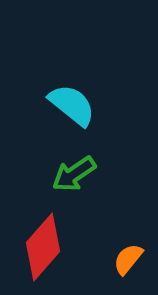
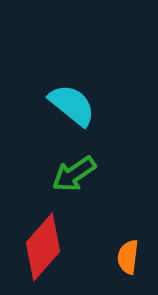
orange semicircle: moved 2 px up; rotated 32 degrees counterclockwise
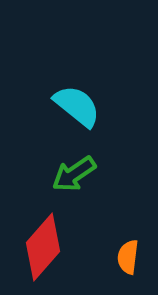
cyan semicircle: moved 5 px right, 1 px down
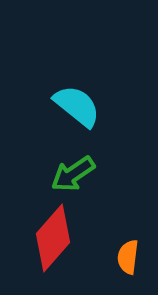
green arrow: moved 1 px left
red diamond: moved 10 px right, 9 px up
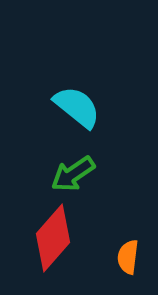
cyan semicircle: moved 1 px down
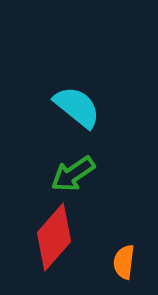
red diamond: moved 1 px right, 1 px up
orange semicircle: moved 4 px left, 5 px down
